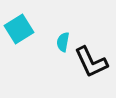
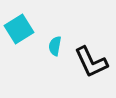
cyan semicircle: moved 8 px left, 4 px down
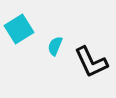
cyan semicircle: rotated 12 degrees clockwise
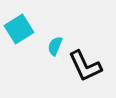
black L-shape: moved 6 px left, 4 px down
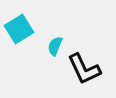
black L-shape: moved 1 px left, 3 px down
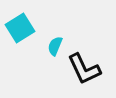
cyan square: moved 1 px right, 1 px up
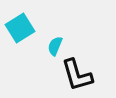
black L-shape: moved 7 px left, 6 px down; rotated 9 degrees clockwise
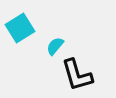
cyan semicircle: rotated 18 degrees clockwise
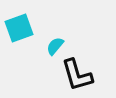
cyan square: moved 1 px left; rotated 12 degrees clockwise
